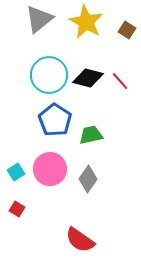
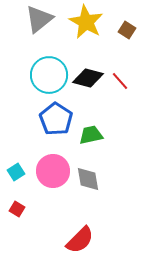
blue pentagon: moved 1 px right, 1 px up
pink circle: moved 3 px right, 2 px down
gray diamond: rotated 44 degrees counterclockwise
red semicircle: rotated 80 degrees counterclockwise
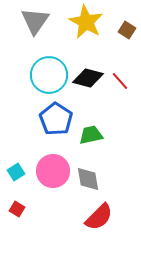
gray triangle: moved 4 px left, 2 px down; rotated 16 degrees counterclockwise
red semicircle: moved 19 px right, 23 px up
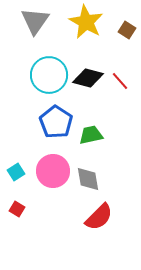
blue pentagon: moved 3 px down
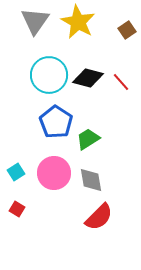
yellow star: moved 8 px left
brown square: rotated 24 degrees clockwise
red line: moved 1 px right, 1 px down
green trapezoid: moved 3 px left, 4 px down; rotated 20 degrees counterclockwise
pink circle: moved 1 px right, 2 px down
gray diamond: moved 3 px right, 1 px down
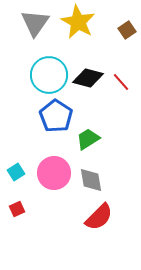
gray triangle: moved 2 px down
blue pentagon: moved 6 px up
red square: rotated 35 degrees clockwise
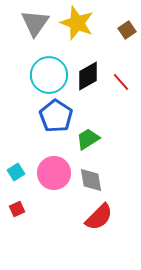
yellow star: moved 1 px left, 1 px down; rotated 8 degrees counterclockwise
black diamond: moved 2 px up; rotated 44 degrees counterclockwise
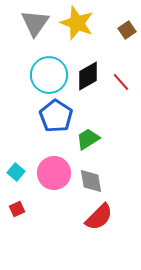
cyan square: rotated 18 degrees counterclockwise
gray diamond: moved 1 px down
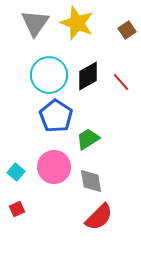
pink circle: moved 6 px up
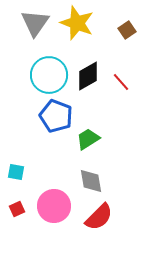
blue pentagon: rotated 12 degrees counterclockwise
pink circle: moved 39 px down
cyan square: rotated 30 degrees counterclockwise
